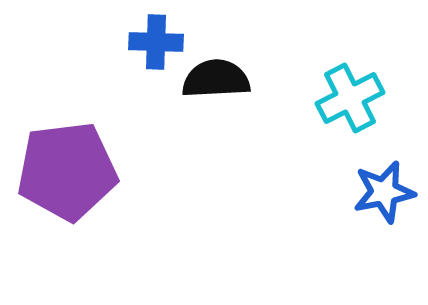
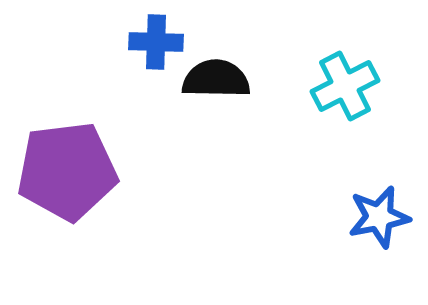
black semicircle: rotated 4 degrees clockwise
cyan cross: moved 5 px left, 12 px up
blue star: moved 5 px left, 25 px down
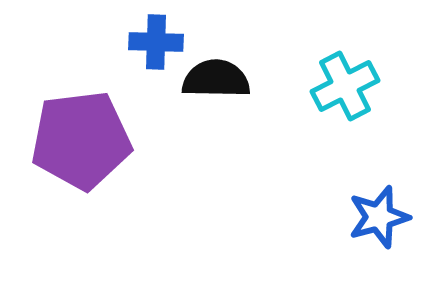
purple pentagon: moved 14 px right, 31 px up
blue star: rotated 4 degrees counterclockwise
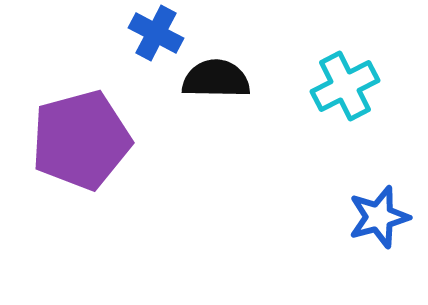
blue cross: moved 9 px up; rotated 26 degrees clockwise
purple pentagon: rotated 8 degrees counterclockwise
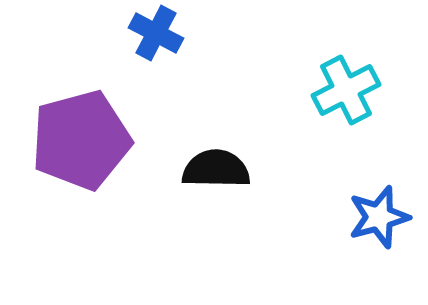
black semicircle: moved 90 px down
cyan cross: moved 1 px right, 4 px down
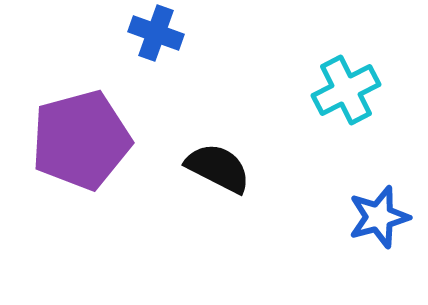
blue cross: rotated 8 degrees counterclockwise
black semicircle: moved 2 px right, 1 px up; rotated 26 degrees clockwise
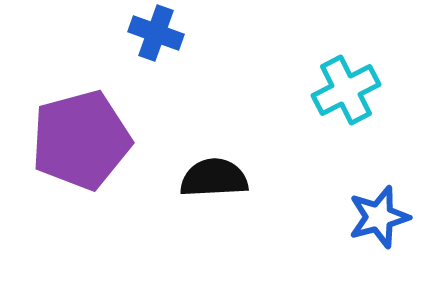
black semicircle: moved 4 px left, 10 px down; rotated 30 degrees counterclockwise
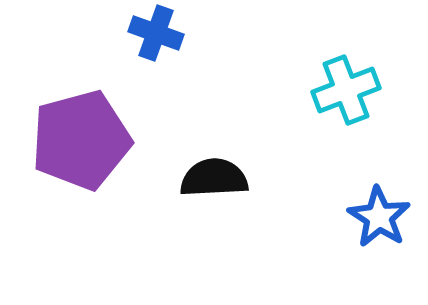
cyan cross: rotated 6 degrees clockwise
blue star: rotated 24 degrees counterclockwise
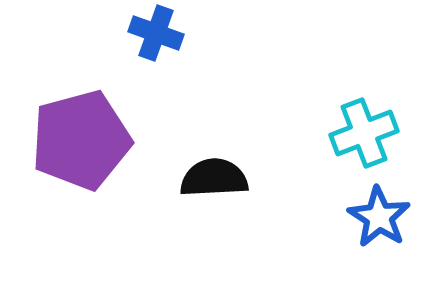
cyan cross: moved 18 px right, 43 px down
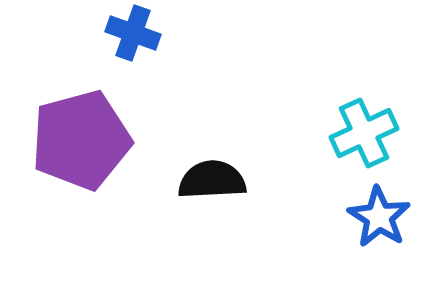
blue cross: moved 23 px left
cyan cross: rotated 4 degrees counterclockwise
black semicircle: moved 2 px left, 2 px down
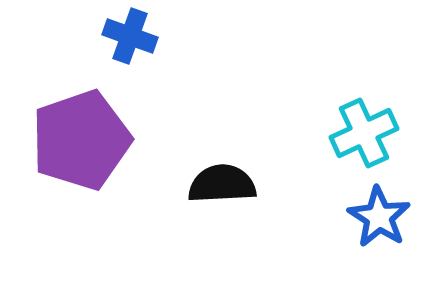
blue cross: moved 3 px left, 3 px down
purple pentagon: rotated 4 degrees counterclockwise
black semicircle: moved 10 px right, 4 px down
